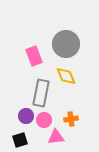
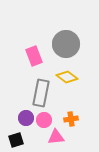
yellow diamond: moved 1 px right, 1 px down; rotated 30 degrees counterclockwise
purple circle: moved 2 px down
black square: moved 4 px left
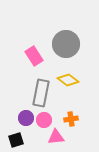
pink rectangle: rotated 12 degrees counterclockwise
yellow diamond: moved 1 px right, 3 px down
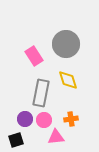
yellow diamond: rotated 35 degrees clockwise
purple circle: moved 1 px left, 1 px down
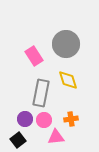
black square: moved 2 px right; rotated 21 degrees counterclockwise
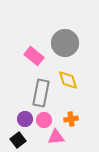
gray circle: moved 1 px left, 1 px up
pink rectangle: rotated 18 degrees counterclockwise
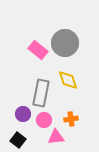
pink rectangle: moved 4 px right, 6 px up
purple circle: moved 2 px left, 5 px up
black square: rotated 14 degrees counterclockwise
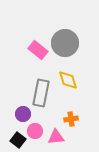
pink circle: moved 9 px left, 11 px down
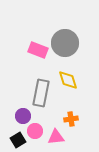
pink rectangle: rotated 18 degrees counterclockwise
purple circle: moved 2 px down
black square: rotated 21 degrees clockwise
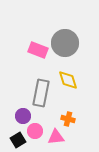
orange cross: moved 3 px left; rotated 24 degrees clockwise
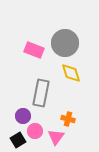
pink rectangle: moved 4 px left
yellow diamond: moved 3 px right, 7 px up
pink triangle: rotated 48 degrees counterclockwise
